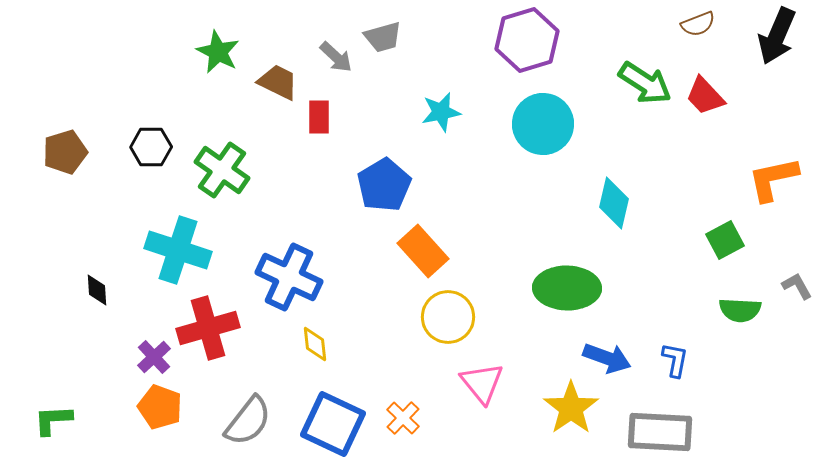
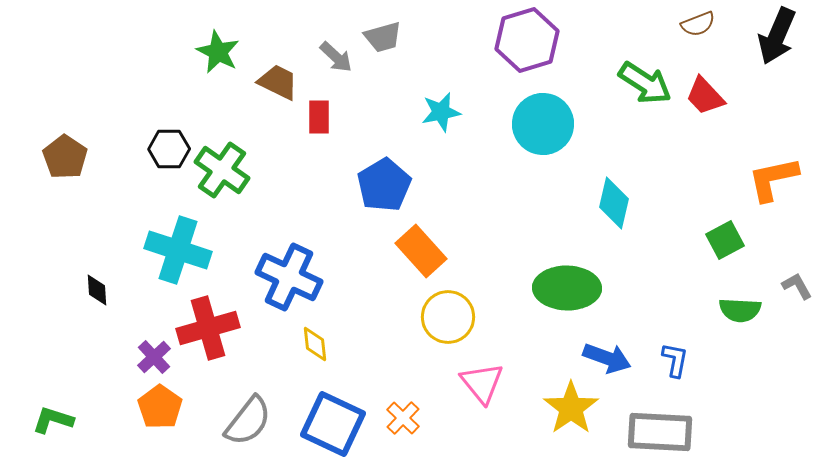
black hexagon: moved 18 px right, 2 px down
brown pentagon: moved 5 px down; rotated 21 degrees counterclockwise
orange rectangle: moved 2 px left
orange pentagon: rotated 15 degrees clockwise
green L-shape: rotated 21 degrees clockwise
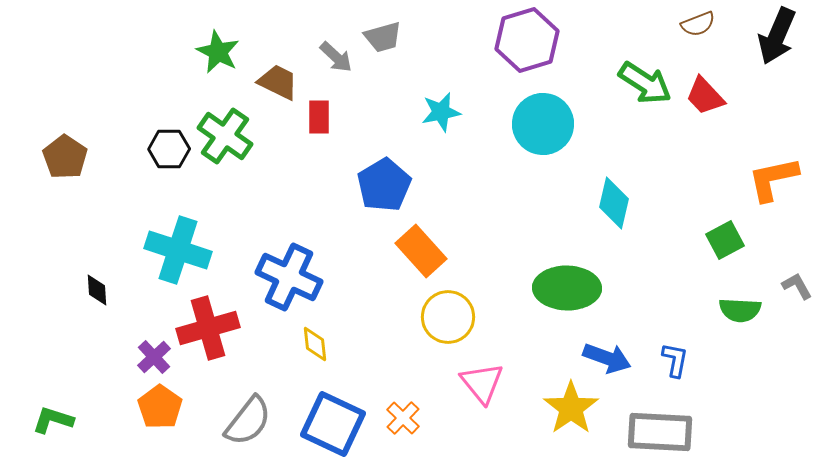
green cross: moved 3 px right, 34 px up
